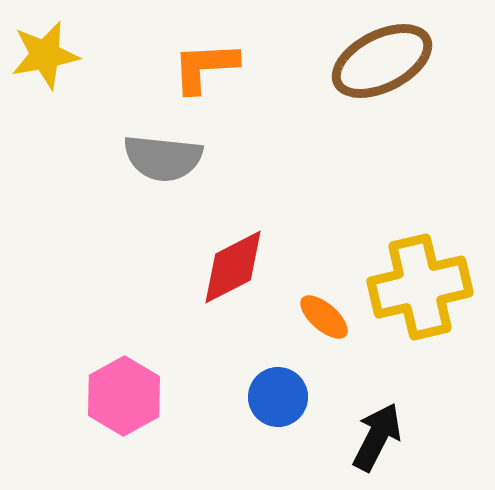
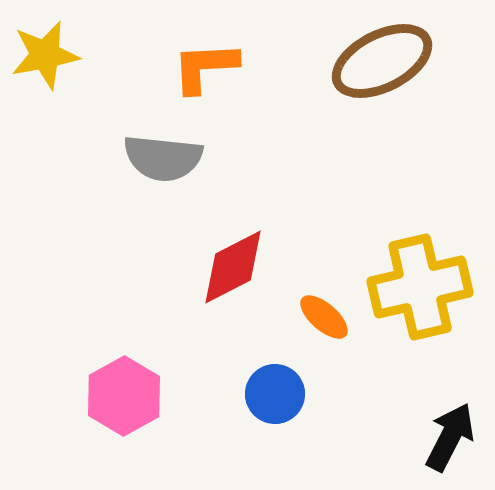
blue circle: moved 3 px left, 3 px up
black arrow: moved 73 px right
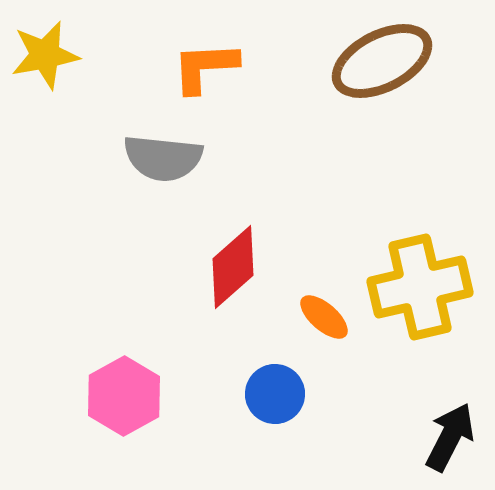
red diamond: rotated 14 degrees counterclockwise
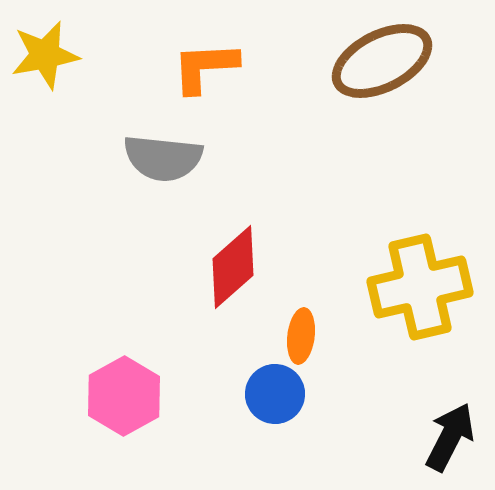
orange ellipse: moved 23 px left, 19 px down; rotated 56 degrees clockwise
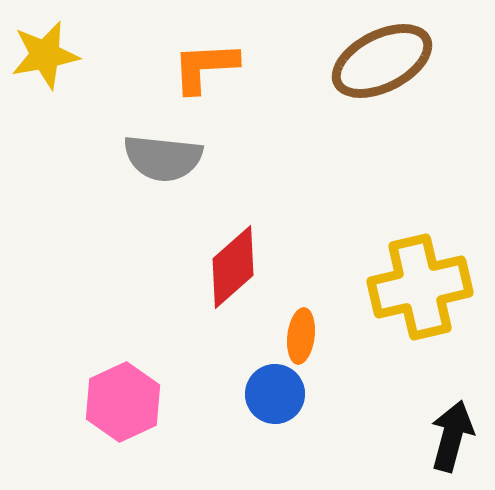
pink hexagon: moved 1 px left, 6 px down; rotated 4 degrees clockwise
black arrow: moved 2 px right, 1 px up; rotated 12 degrees counterclockwise
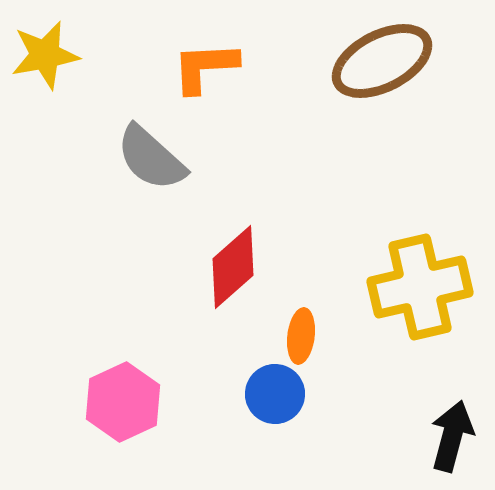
gray semicircle: moved 12 px left; rotated 36 degrees clockwise
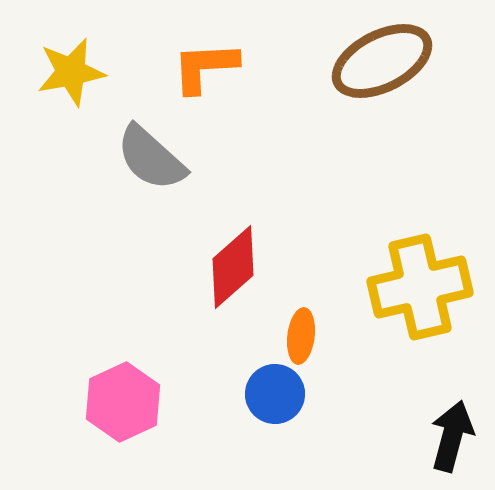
yellow star: moved 26 px right, 17 px down
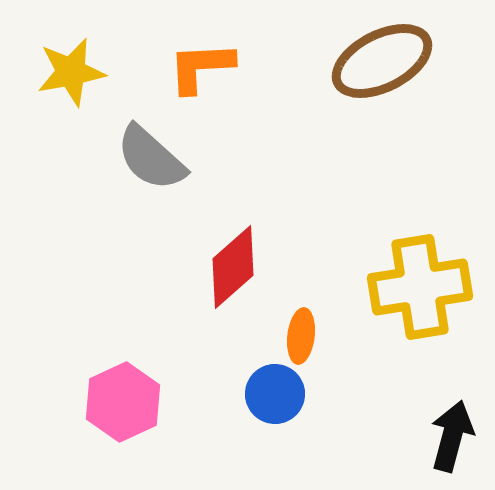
orange L-shape: moved 4 px left
yellow cross: rotated 4 degrees clockwise
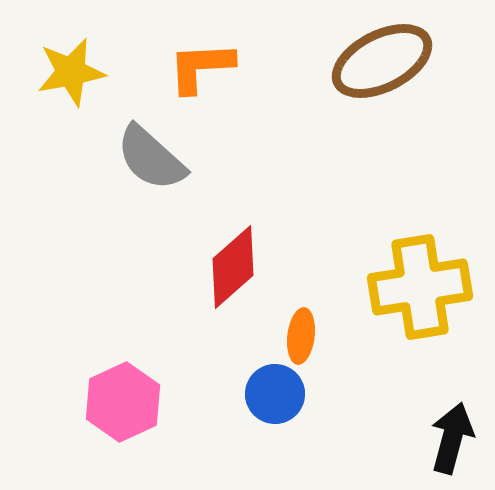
black arrow: moved 2 px down
